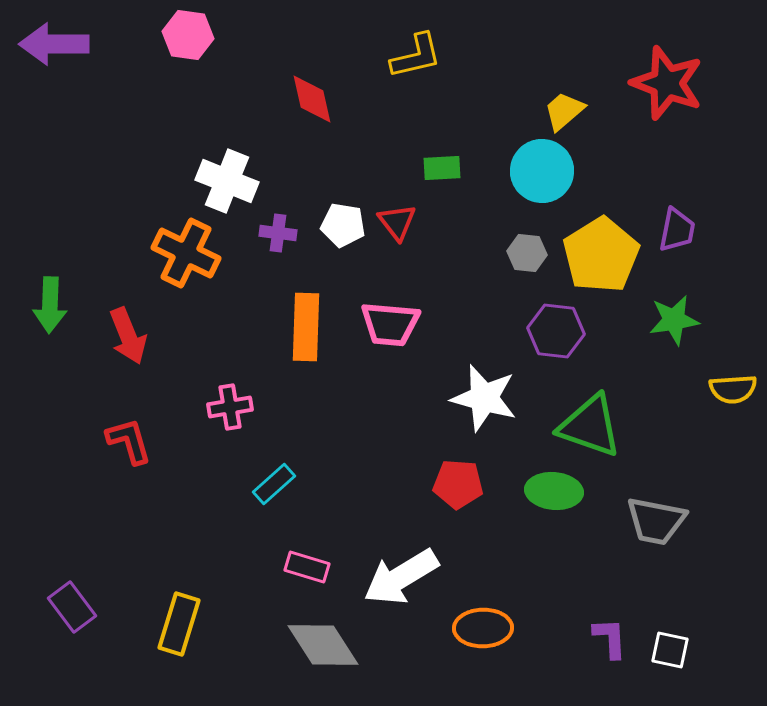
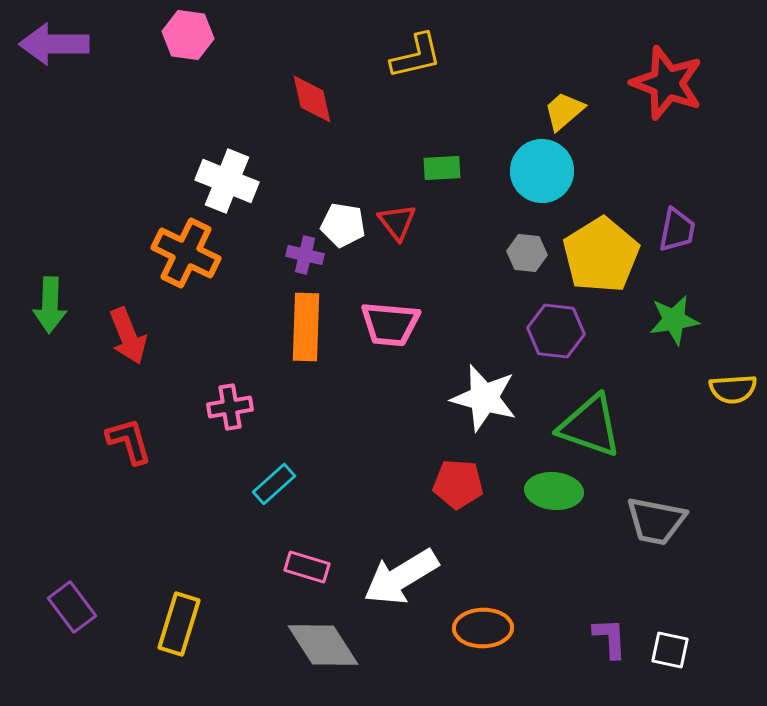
purple cross: moved 27 px right, 22 px down; rotated 6 degrees clockwise
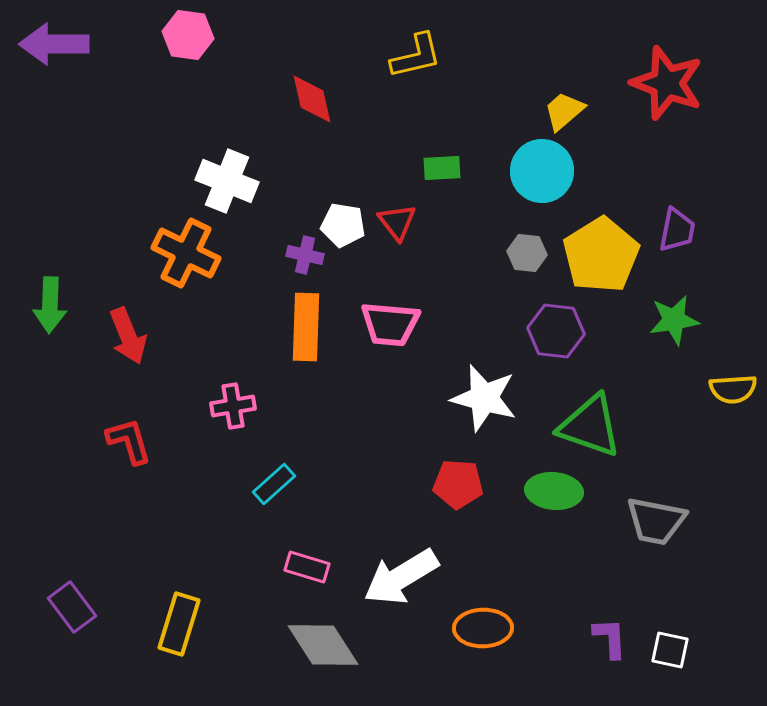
pink cross: moved 3 px right, 1 px up
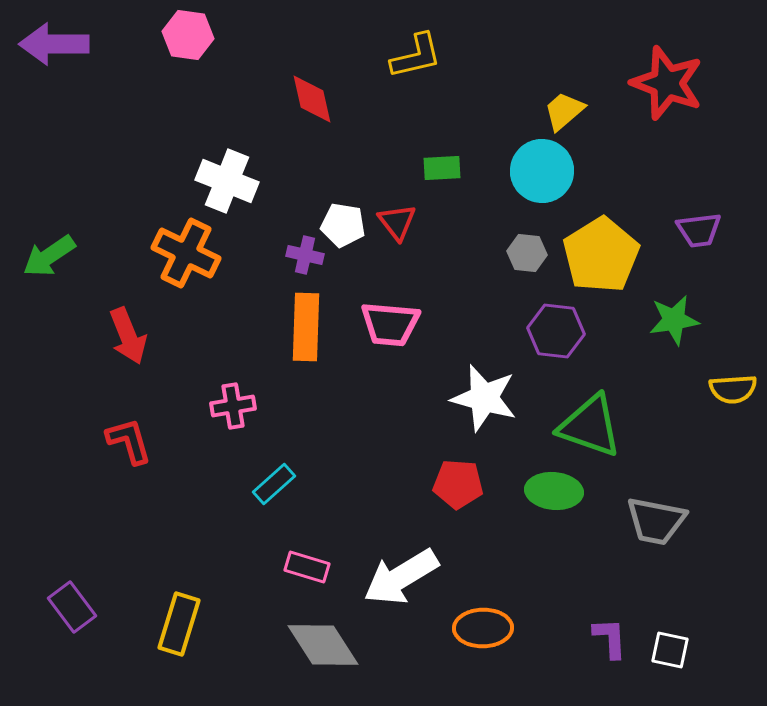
purple trapezoid: moved 22 px right; rotated 72 degrees clockwise
green arrow: moved 1 px left, 49 px up; rotated 54 degrees clockwise
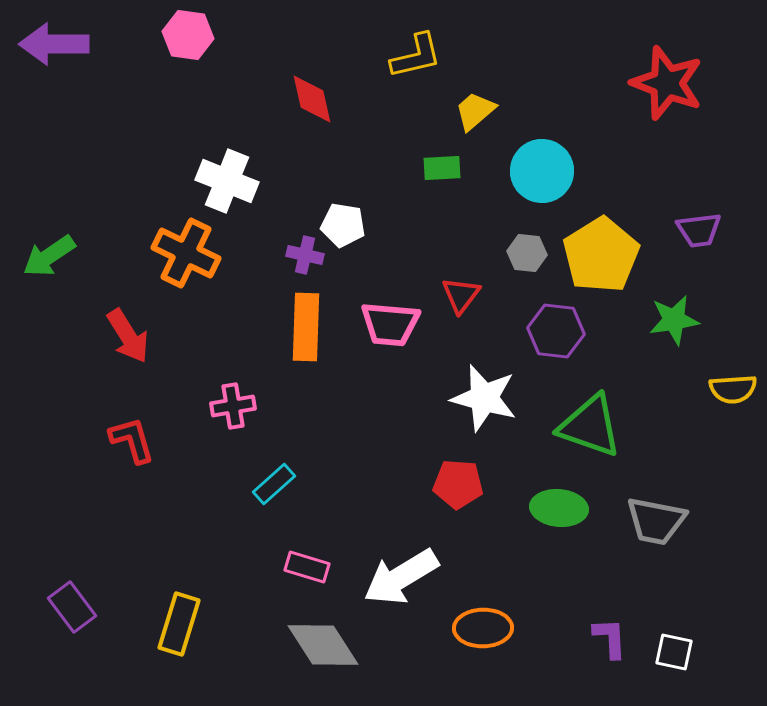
yellow trapezoid: moved 89 px left
red triangle: moved 64 px right, 73 px down; rotated 15 degrees clockwise
red arrow: rotated 10 degrees counterclockwise
red L-shape: moved 3 px right, 1 px up
green ellipse: moved 5 px right, 17 px down
white square: moved 4 px right, 2 px down
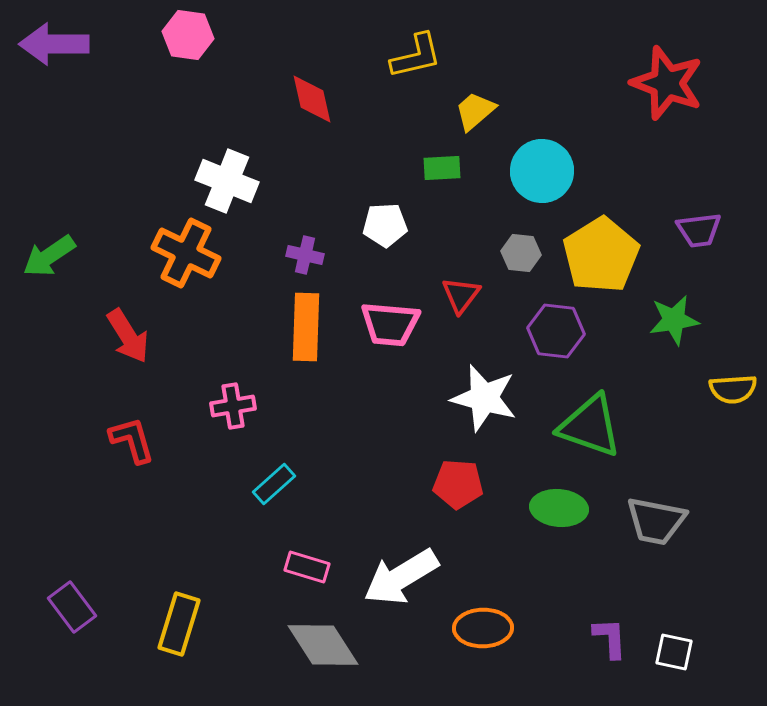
white pentagon: moved 42 px right; rotated 12 degrees counterclockwise
gray hexagon: moved 6 px left
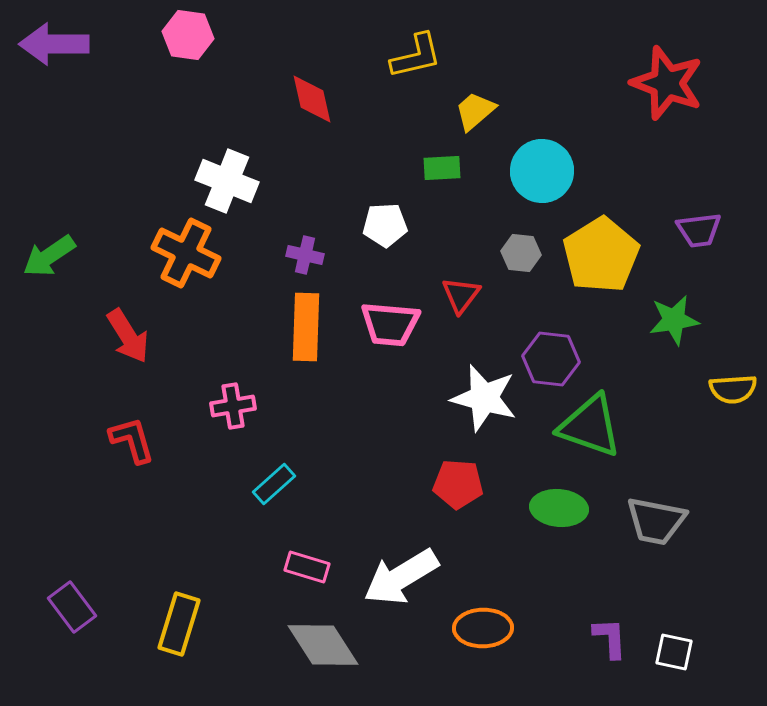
purple hexagon: moved 5 px left, 28 px down
